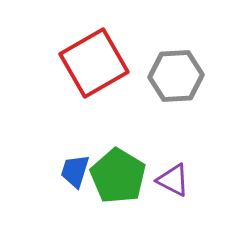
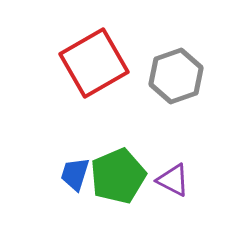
gray hexagon: rotated 16 degrees counterclockwise
blue trapezoid: moved 3 px down
green pentagon: rotated 18 degrees clockwise
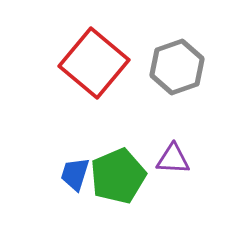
red square: rotated 20 degrees counterclockwise
gray hexagon: moved 1 px right, 9 px up
purple triangle: moved 21 px up; rotated 24 degrees counterclockwise
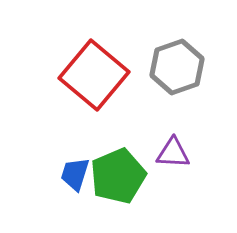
red square: moved 12 px down
purple triangle: moved 6 px up
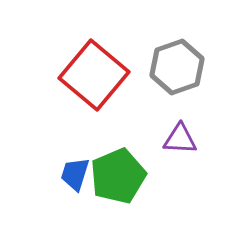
purple triangle: moved 7 px right, 14 px up
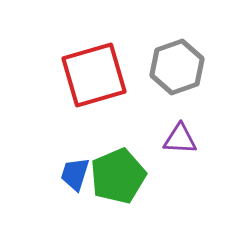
red square: rotated 34 degrees clockwise
